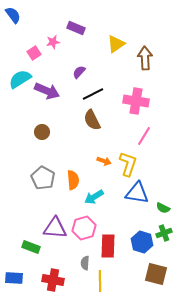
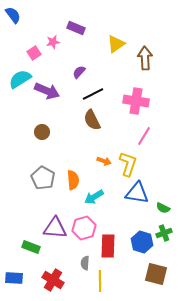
red cross: rotated 20 degrees clockwise
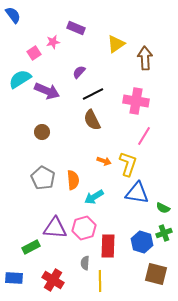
green rectangle: rotated 48 degrees counterclockwise
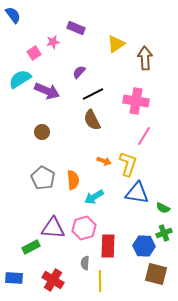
purple triangle: moved 2 px left
blue hexagon: moved 2 px right, 4 px down; rotated 15 degrees counterclockwise
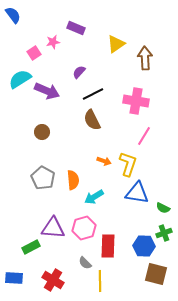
gray semicircle: rotated 48 degrees counterclockwise
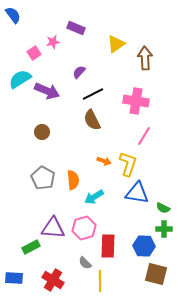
green cross: moved 4 px up; rotated 21 degrees clockwise
